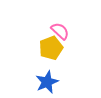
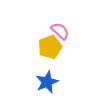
yellow pentagon: moved 1 px left, 1 px up
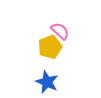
blue star: rotated 25 degrees counterclockwise
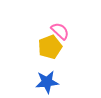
blue star: rotated 30 degrees counterclockwise
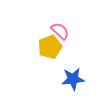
blue star: moved 26 px right, 3 px up
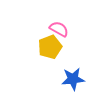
pink semicircle: moved 1 px left, 2 px up; rotated 12 degrees counterclockwise
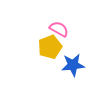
blue star: moved 14 px up
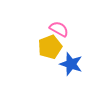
blue star: moved 2 px left, 1 px up; rotated 25 degrees clockwise
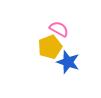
blue star: moved 3 px left, 2 px up
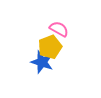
blue star: moved 26 px left
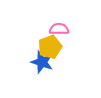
pink semicircle: rotated 30 degrees counterclockwise
